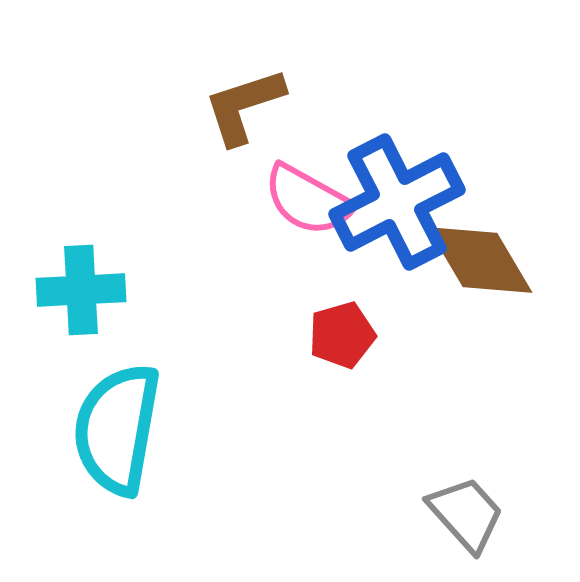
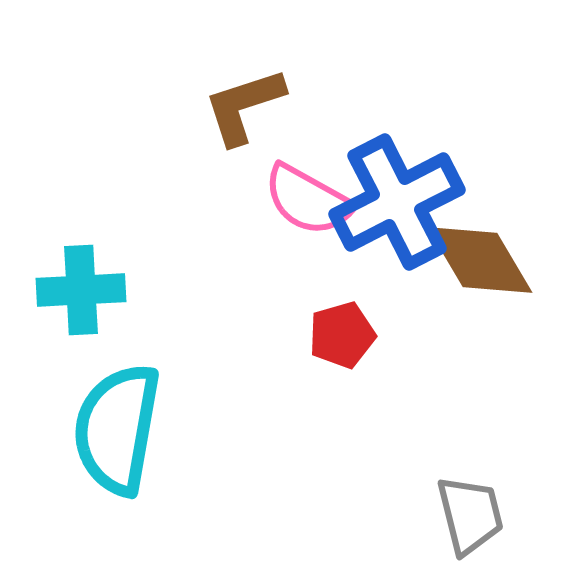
gray trapezoid: moved 4 px right, 1 px down; rotated 28 degrees clockwise
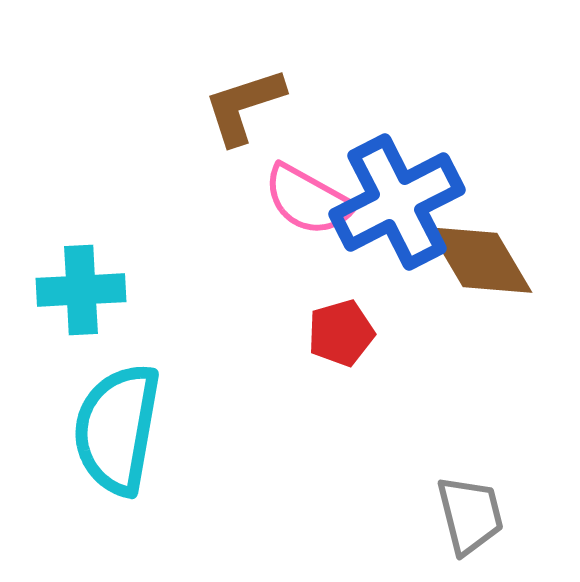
red pentagon: moved 1 px left, 2 px up
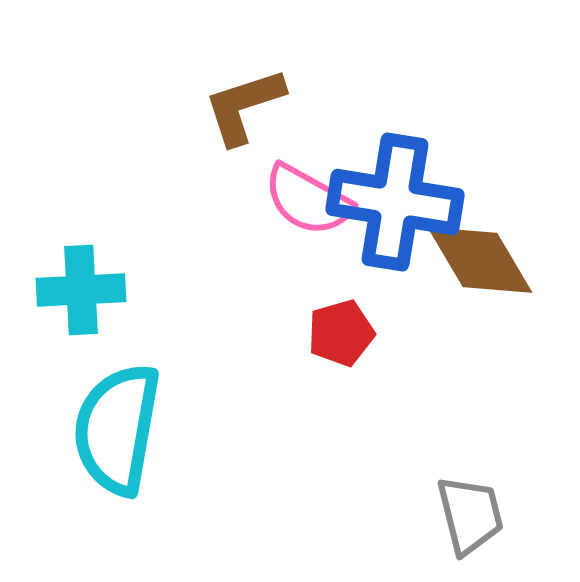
blue cross: moved 2 px left; rotated 36 degrees clockwise
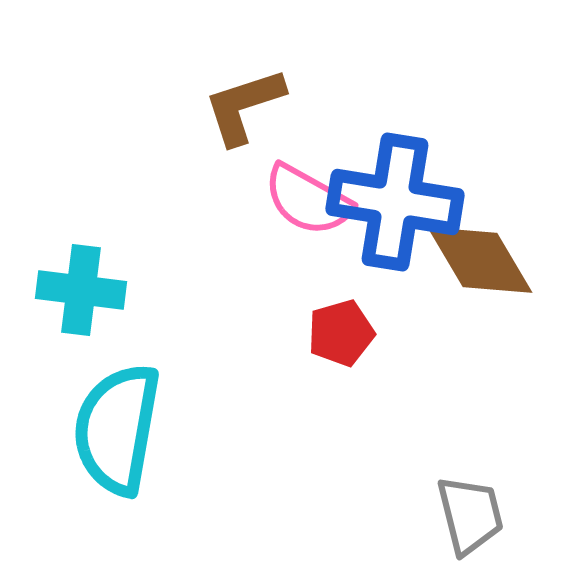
cyan cross: rotated 10 degrees clockwise
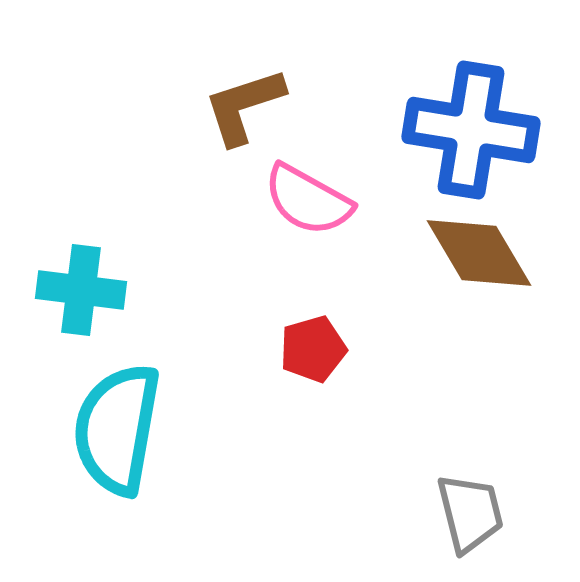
blue cross: moved 76 px right, 72 px up
brown diamond: moved 1 px left, 7 px up
red pentagon: moved 28 px left, 16 px down
gray trapezoid: moved 2 px up
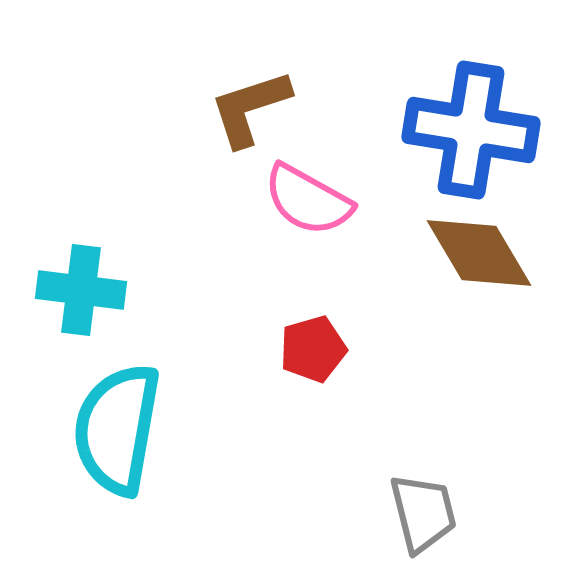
brown L-shape: moved 6 px right, 2 px down
gray trapezoid: moved 47 px left
